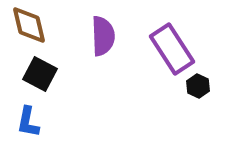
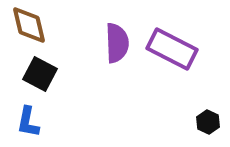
purple semicircle: moved 14 px right, 7 px down
purple rectangle: rotated 30 degrees counterclockwise
black hexagon: moved 10 px right, 36 px down
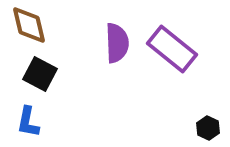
purple rectangle: rotated 12 degrees clockwise
black hexagon: moved 6 px down
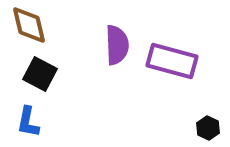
purple semicircle: moved 2 px down
purple rectangle: moved 12 px down; rotated 24 degrees counterclockwise
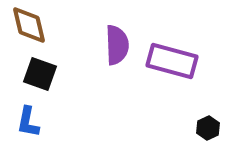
black square: rotated 8 degrees counterclockwise
black hexagon: rotated 10 degrees clockwise
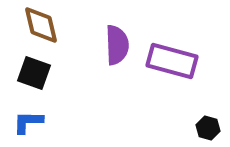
brown diamond: moved 12 px right
black square: moved 6 px left, 1 px up
blue L-shape: rotated 80 degrees clockwise
black hexagon: rotated 20 degrees counterclockwise
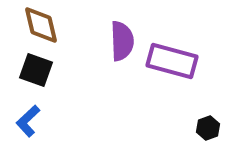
purple semicircle: moved 5 px right, 4 px up
black square: moved 2 px right, 3 px up
blue L-shape: moved 1 px up; rotated 44 degrees counterclockwise
black hexagon: rotated 25 degrees clockwise
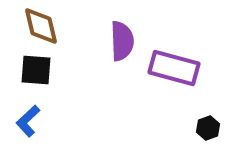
brown diamond: moved 1 px down
purple rectangle: moved 2 px right, 7 px down
black square: rotated 16 degrees counterclockwise
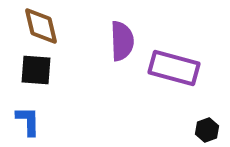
blue L-shape: rotated 132 degrees clockwise
black hexagon: moved 1 px left, 2 px down
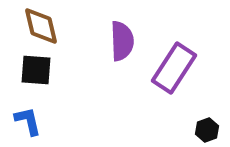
purple rectangle: rotated 72 degrees counterclockwise
blue L-shape: rotated 12 degrees counterclockwise
